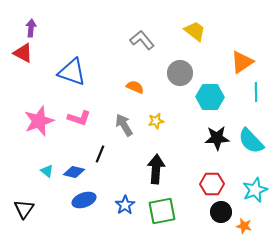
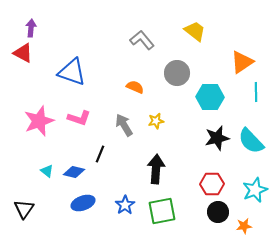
gray circle: moved 3 px left
black star: rotated 10 degrees counterclockwise
blue ellipse: moved 1 px left, 3 px down
black circle: moved 3 px left
orange star: rotated 21 degrees counterclockwise
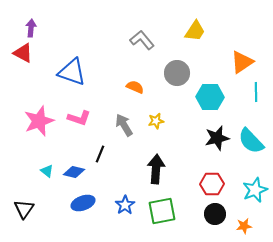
yellow trapezoid: rotated 85 degrees clockwise
black circle: moved 3 px left, 2 px down
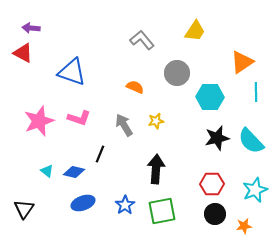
purple arrow: rotated 90 degrees counterclockwise
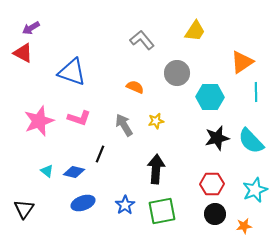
purple arrow: rotated 36 degrees counterclockwise
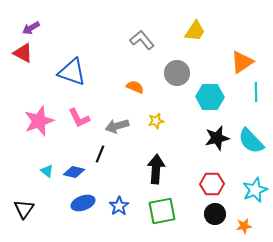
pink L-shape: rotated 45 degrees clockwise
gray arrow: moved 7 px left, 1 px down; rotated 75 degrees counterclockwise
blue star: moved 6 px left, 1 px down
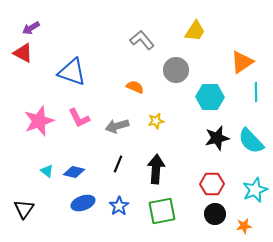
gray circle: moved 1 px left, 3 px up
black line: moved 18 px right, 10 px down
